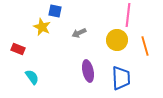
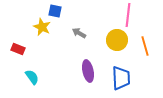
gray arrow: rotated 56 degrees clockwise
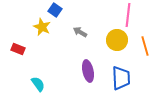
blue square: moved 1 px up; rotated 24 degrees clockwise
gray arrow: moved 1 px right, 1 px up
cyan semicircle: moved 6 px right, 7 px down
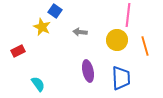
blue square: moved 1 px down
gray arrow: rotated 24 degrees counterclockwise
red rectangle: moved 2 px down; rotated 48 degrees counterclockwise
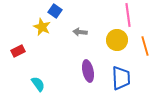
pink line: rotated 15 degrees counterclockwise
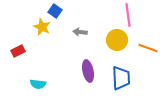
orange line: moved 3 px right, 2 px down; rotated 54 degrees counterclockwise
cyan semicircle: rotated 133 degrees clockwise
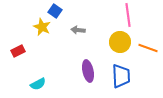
gray arrow: moved 2 px left, 2 px up
yellow circle: moved 3 px right, 2 px down
blue trapezoid: moved 2 px up
cyan semicircle: rotated 35 degrees counterclockwise
